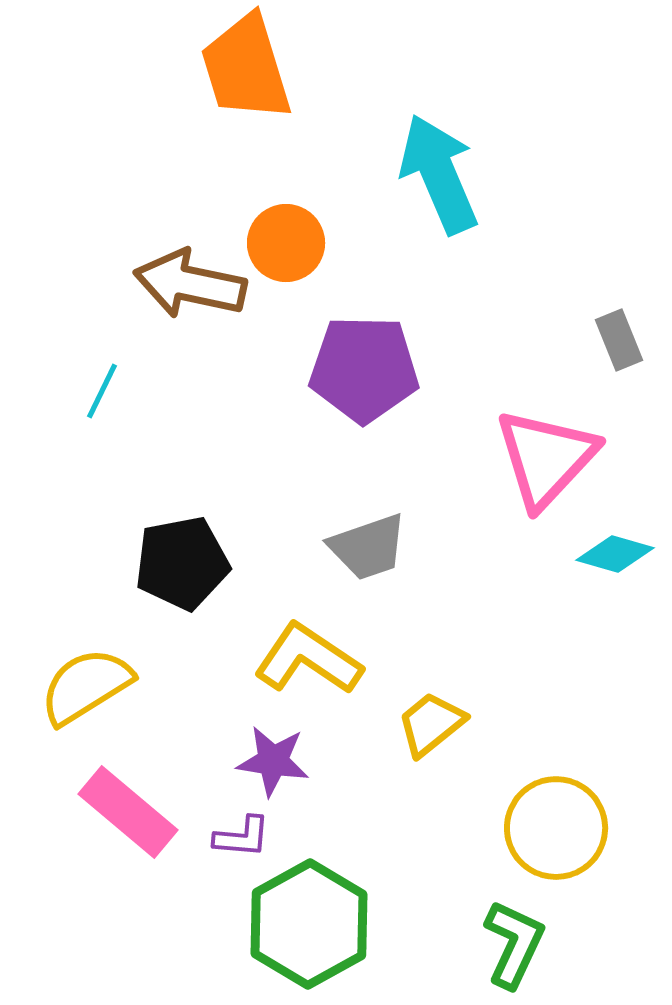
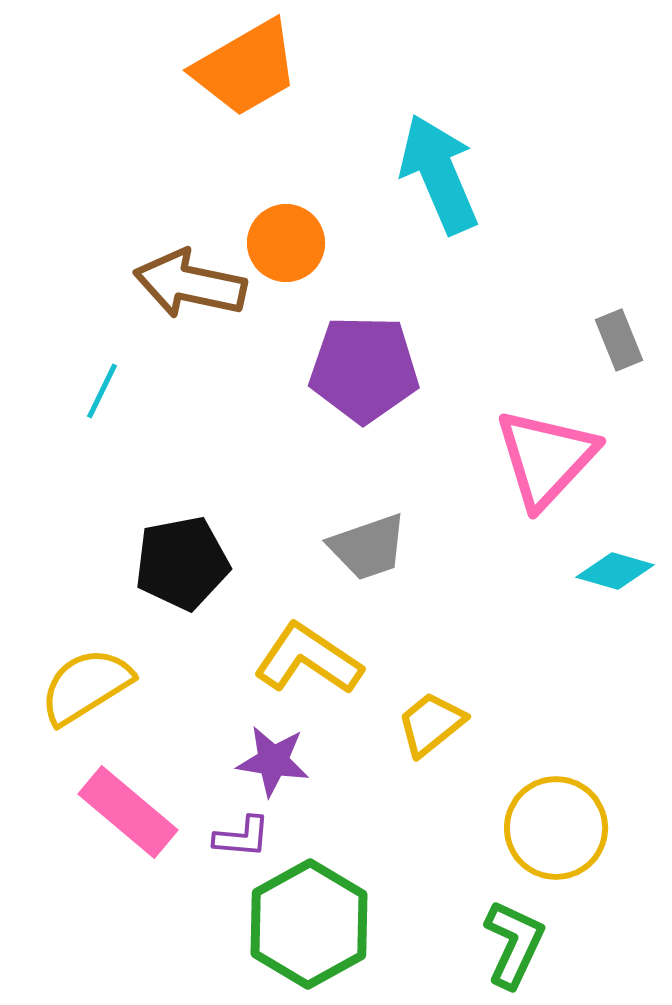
orange trapezoid: rotated 103 degrees counterclockwise
cyan diamond: moved 17 px down
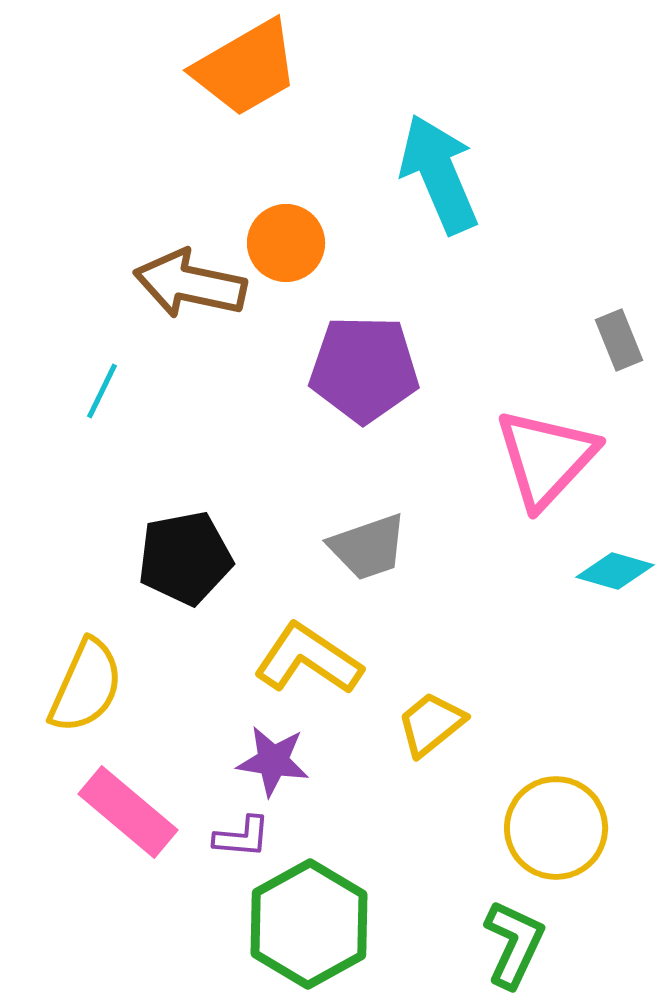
black pentagon: moved 3 px right, 5 px up
yellow semicircle: rotated 146 degrees clockwise
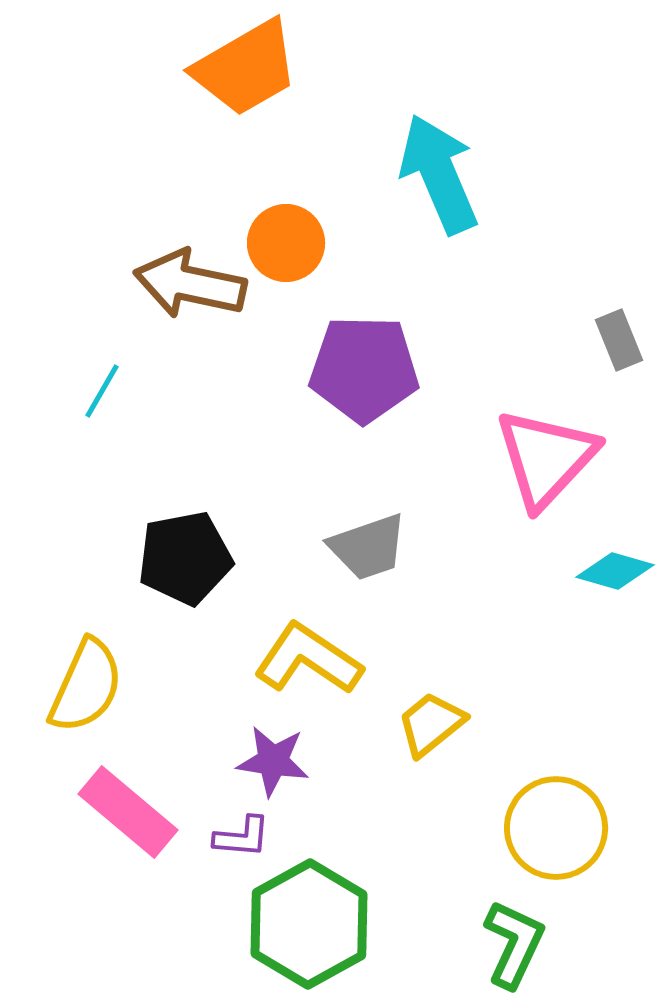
cyan line: rotated 4 degrees clockwise
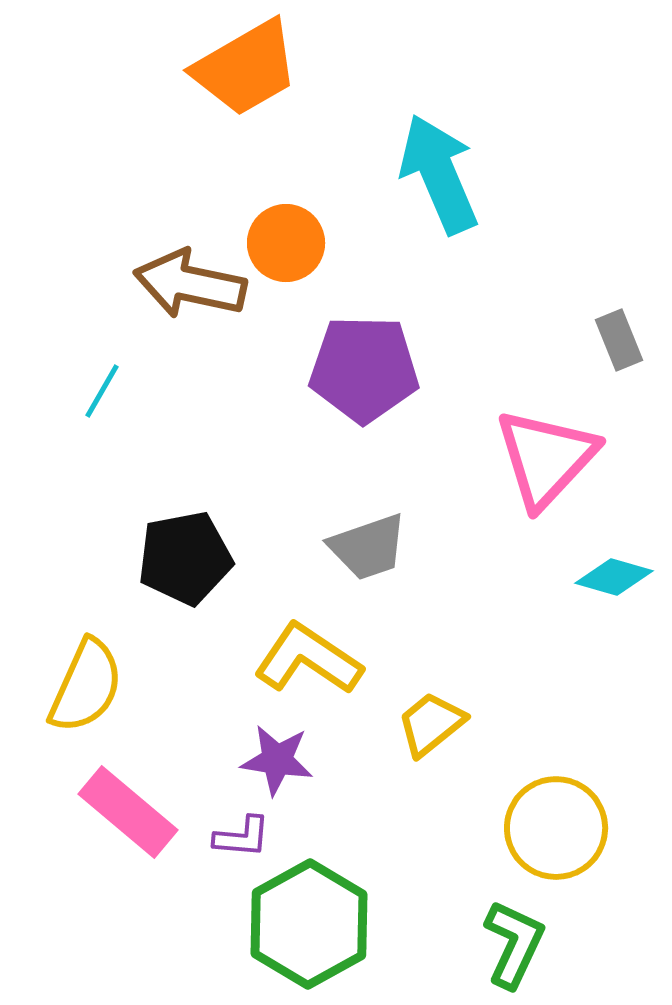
cyan diamond: moved 1 px left, 6 px down
purple star: moved 4 px right, 1 px up
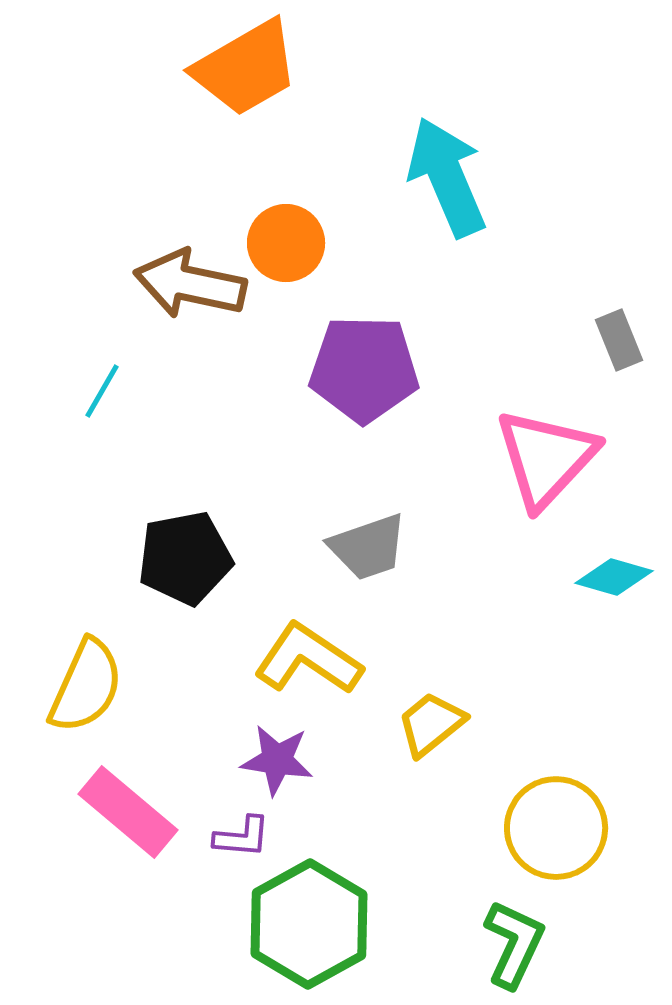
cyan arrow: moved 8 px right, 3 px down
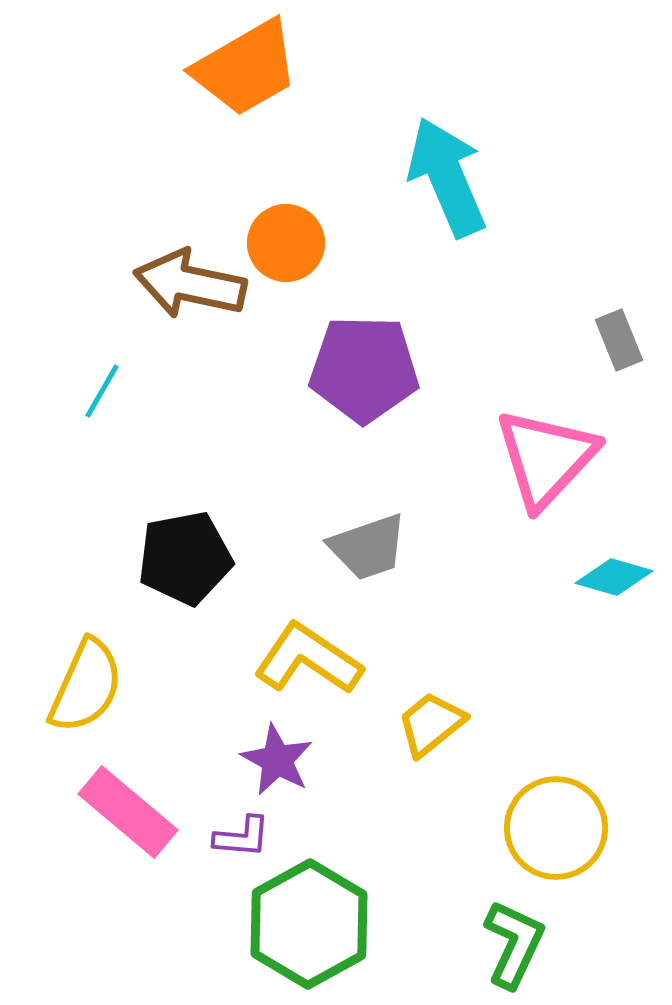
purple star: rotated 20 degrees clockwise
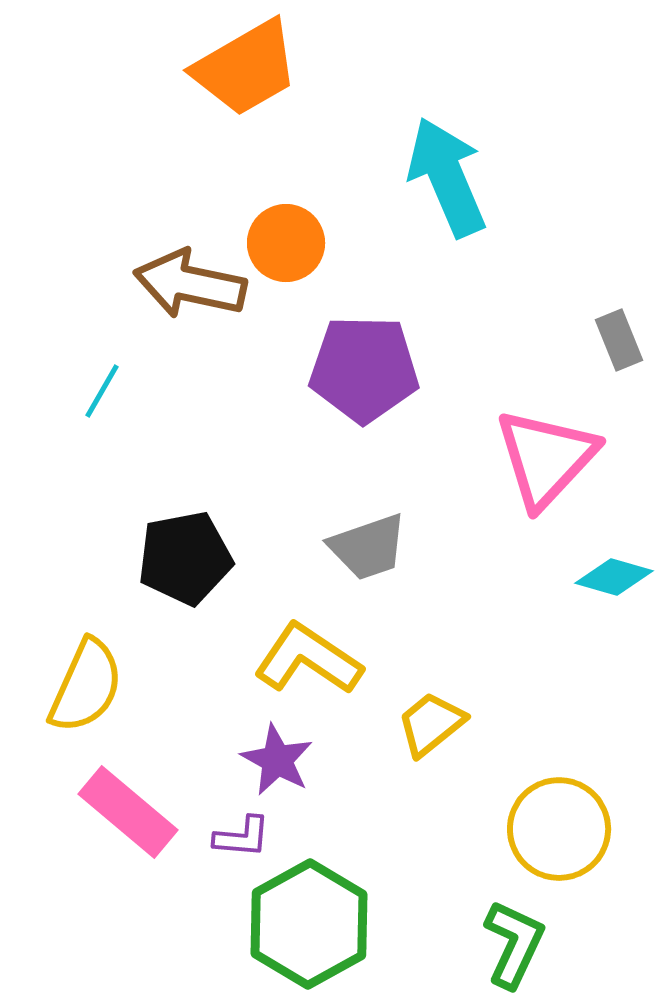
yellow circle: moved 3 px right, 1 px down
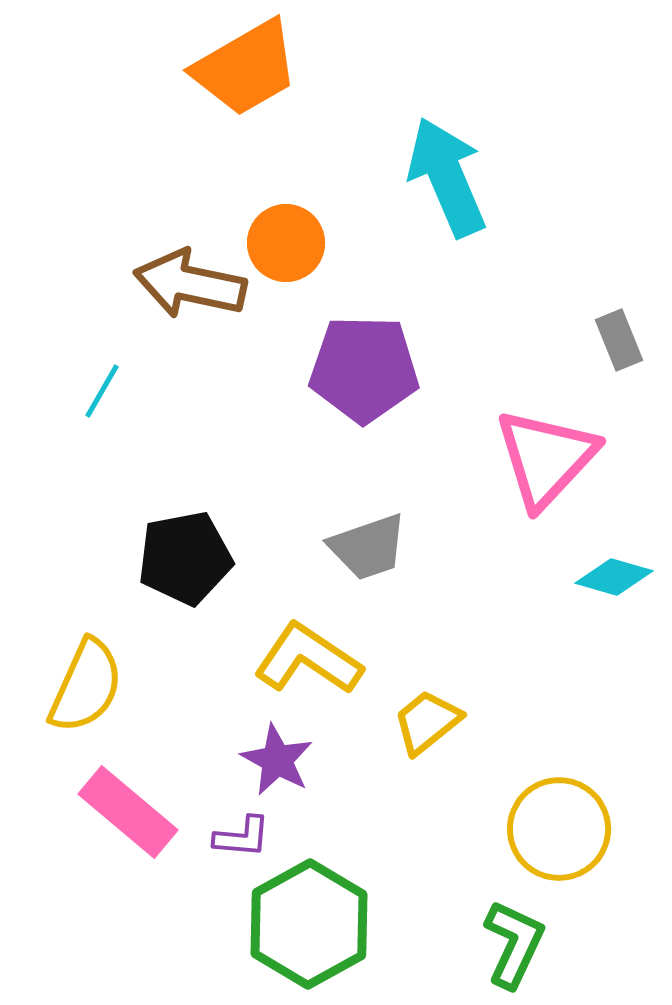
yellow trapezoid: moved 4 px left, 2 px up
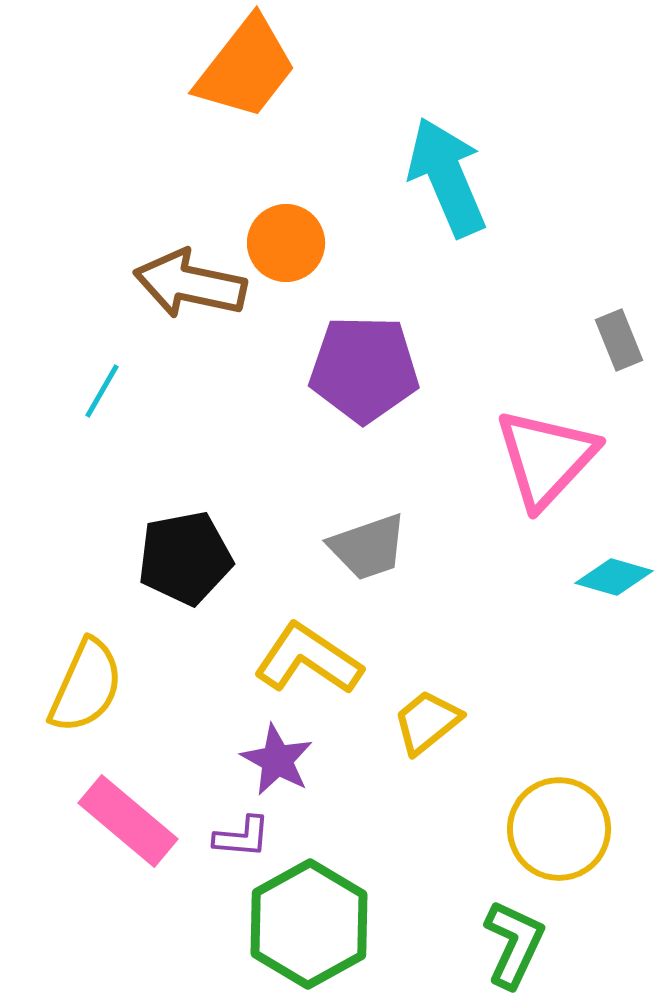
orange trapezoid: rotated 22 degrees counterclockwise
pink rectangle: moved 9 px down
